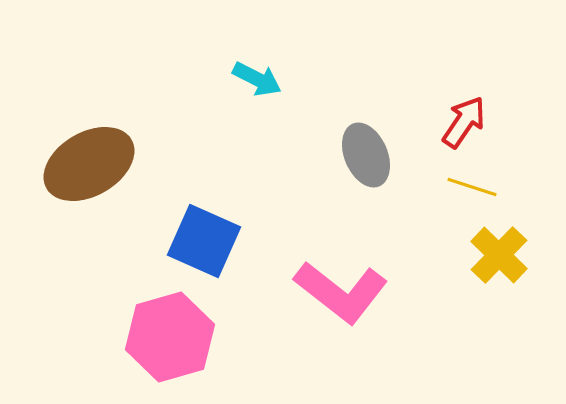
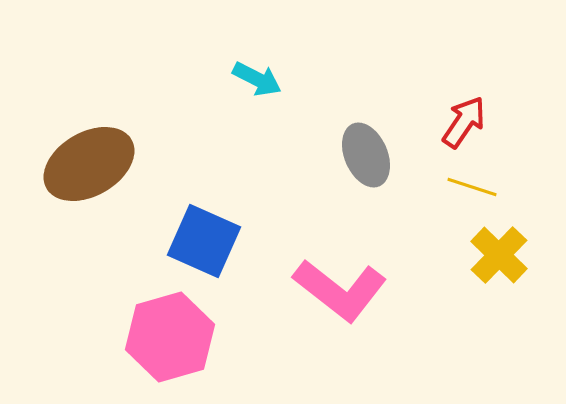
pink L-shape: moved 1 px left, 2 px up
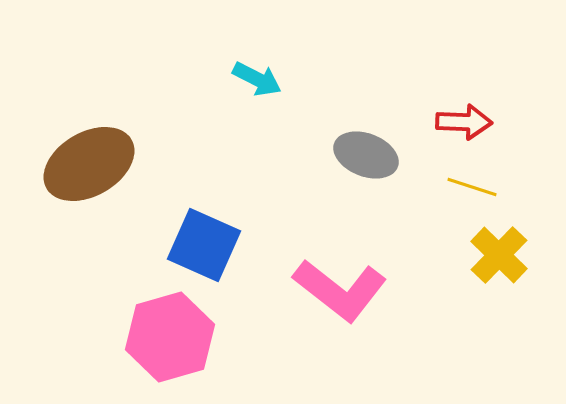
red arrow: rotated 58 degrees clockwise
gray ellipse: rotated 46 degrees counterclockwise
blue square: moved 4 px down
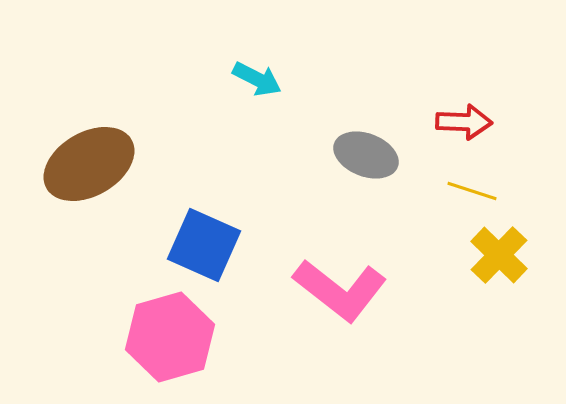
yellow line: moved 4 px down
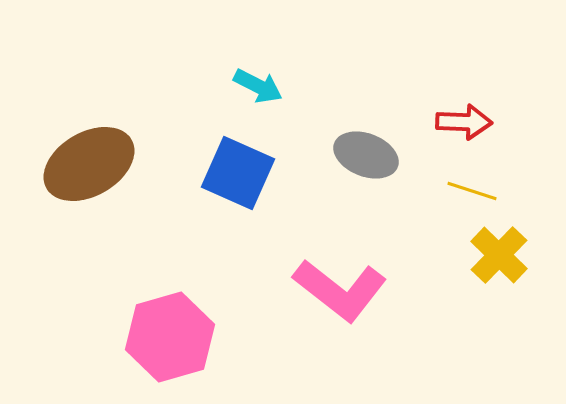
cyan arrow: moved 1 px right, 7 px down
blue square: moved 34 px right, 72 px up
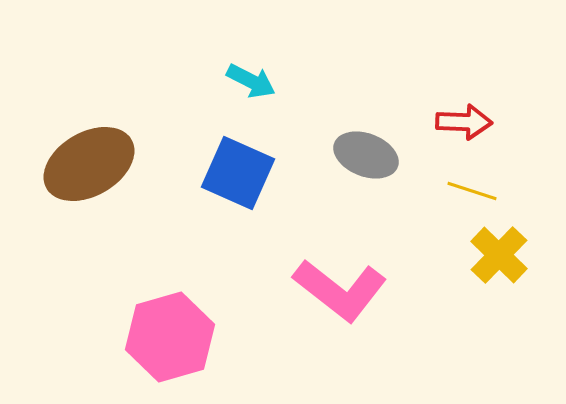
cyan arrow: moved 7 px left, 5 px up
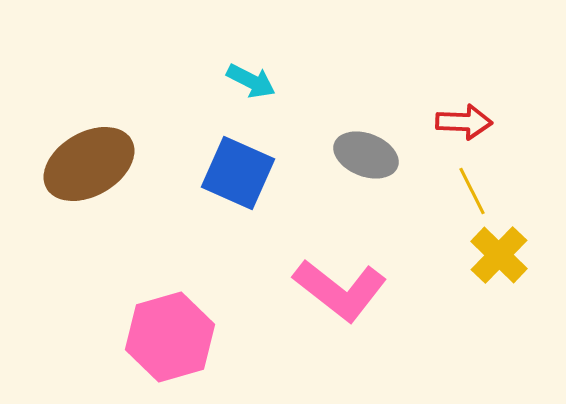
yellow line: rotated 45 degrees clockwise
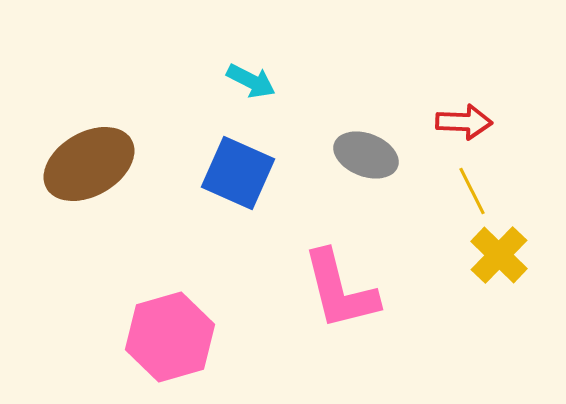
pink L-shape: rotated 38 degrees clockwise
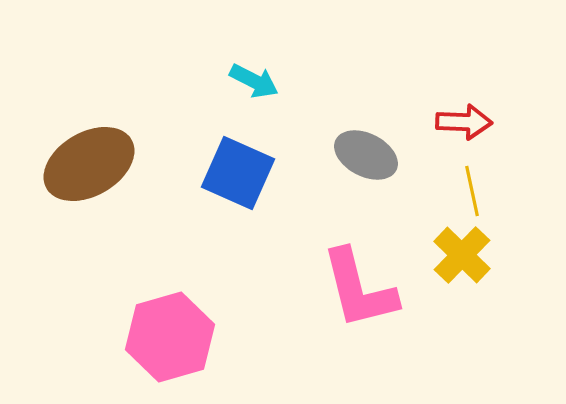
cyan arrow: moved 3 px right
gray ellipse: rotated 6 degrees clockwise
yellow line: rotated 15 degrees clockwise
yellow cross: moved 37 px left
pink L-shape: moved 19 px right, 1 px up
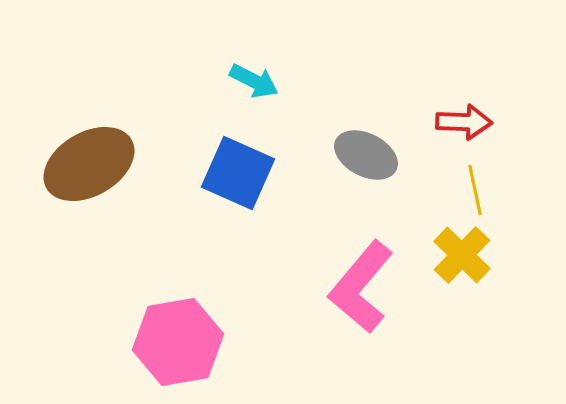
yellow line: moved 3 px right, 1 px up
pink L-shape: moved 2 px right, 2 px up; rotated 54 degrees clockwise
pink hexagon: moved 8 px right, 5 px down; rotated 6 degrees clockwise
